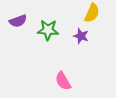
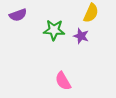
yellow semicircle: moved 1 px left
purple semicircle: moved 6 px up
green star: moved 6 px right
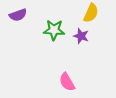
pink semicircle: moved 4 px right, 1 px down
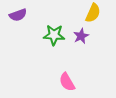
yellow semicircle: moved 2 px right
green star: moved 5 px down
purple star: rotated 28 degrees clockwise
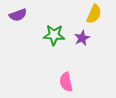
yellow semicircle: moved 1 px right, 1 px down
purple star: moved 1 px right, 2 px down
pink semicircle: moved 1 px left; rotated 18 degrees clockwise
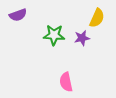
yellow semicircle: moved 3 px right, 4 px down
purple star: rotated 14 degrees clockwise
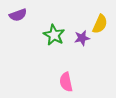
yellow semicircle: moved 3 px right, 6 px down
green star: rotated 25 degrees clockwise
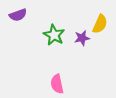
pink semicircle: moved 9 px left, 2 px down
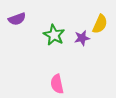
purple semicircle: moved 1 px left, 4 px down
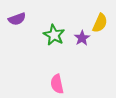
yellow semicircle: moved 1 px up
purple star: rotated 21 degrees counterclockwise
